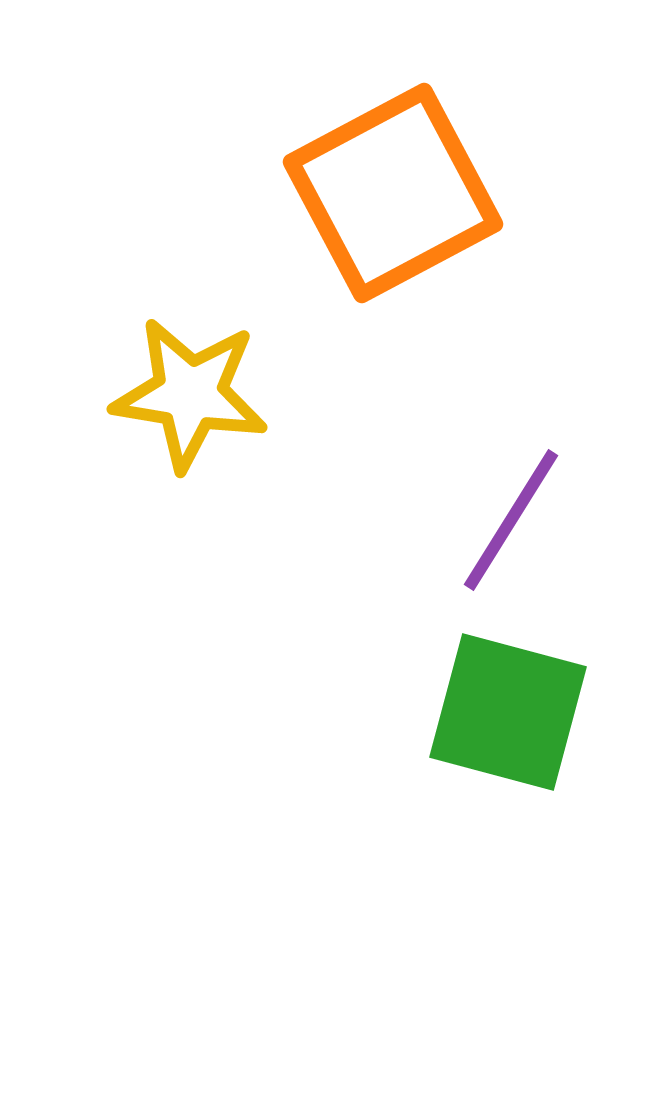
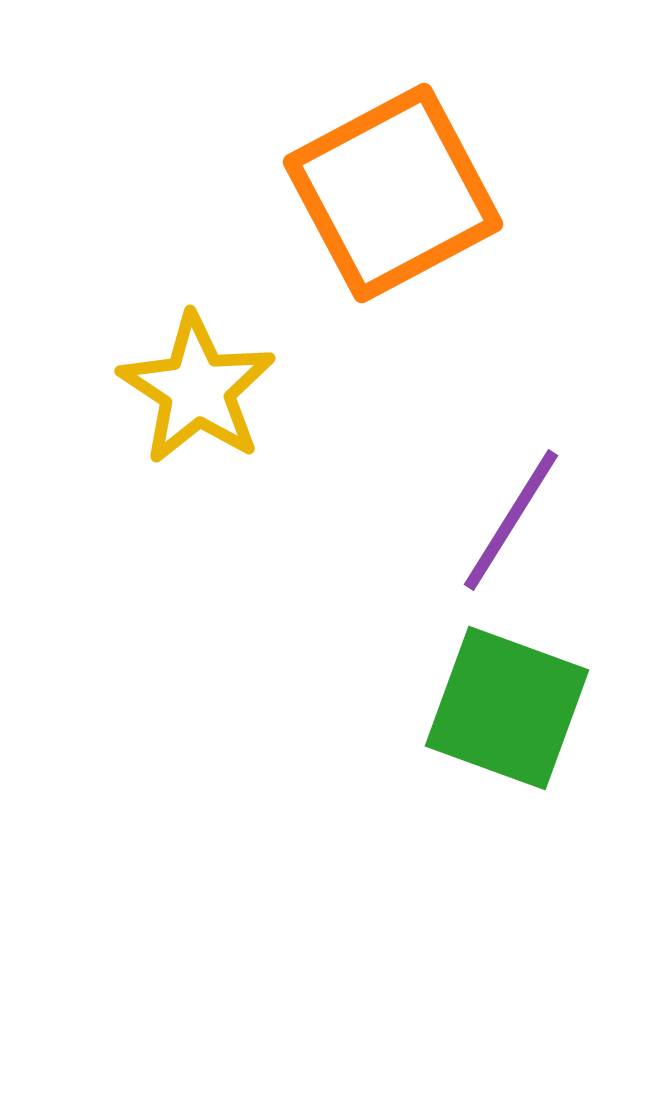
yellow star: moved 7 px right, 5 px up; rotated 24 degrees clockwise
green square: moved 1 px left, 4 px up; rotated 5 degrees clockwise
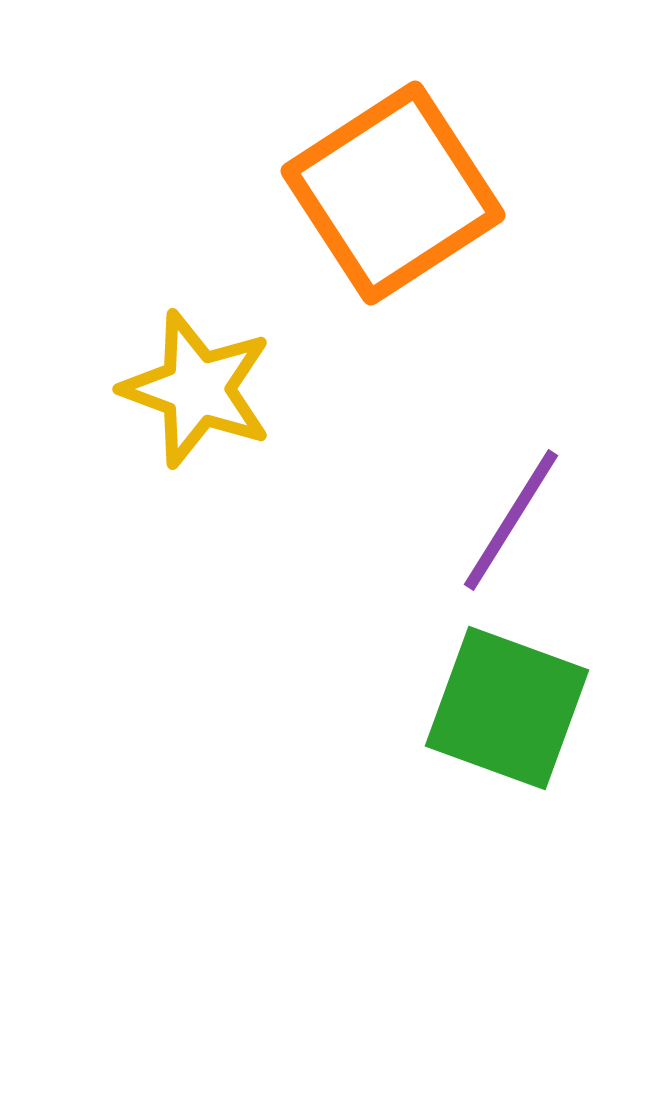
orange square: rotated 5 degrees counterclockwise
yellow star: rotated 13 degrees counterclockwise
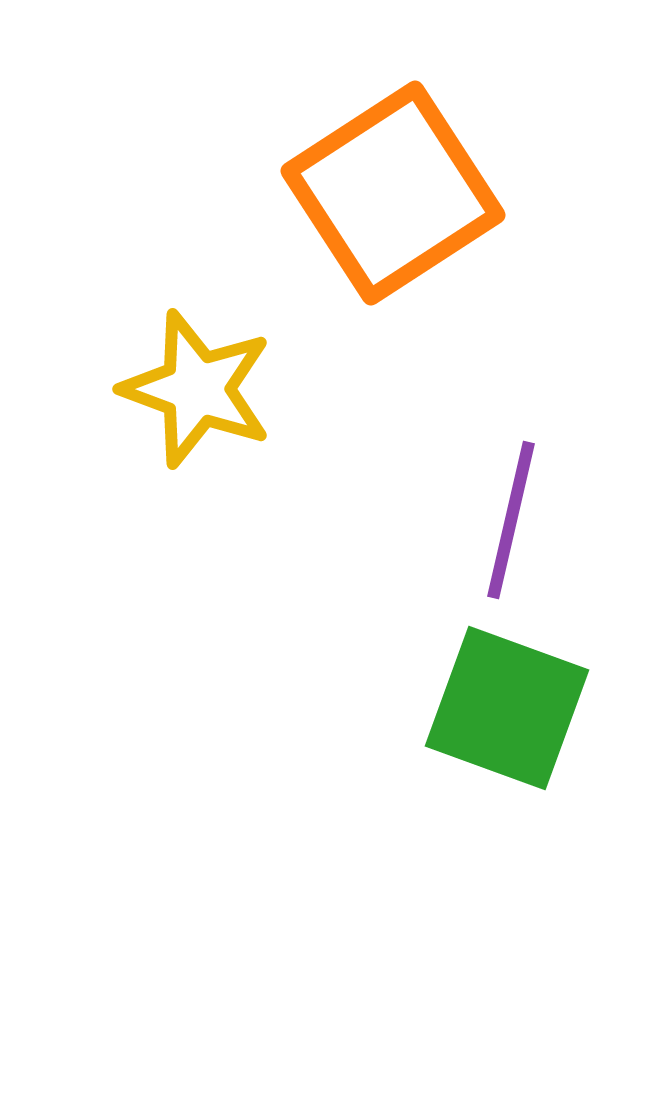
purple line: rotated 19 degrees counterclockwise
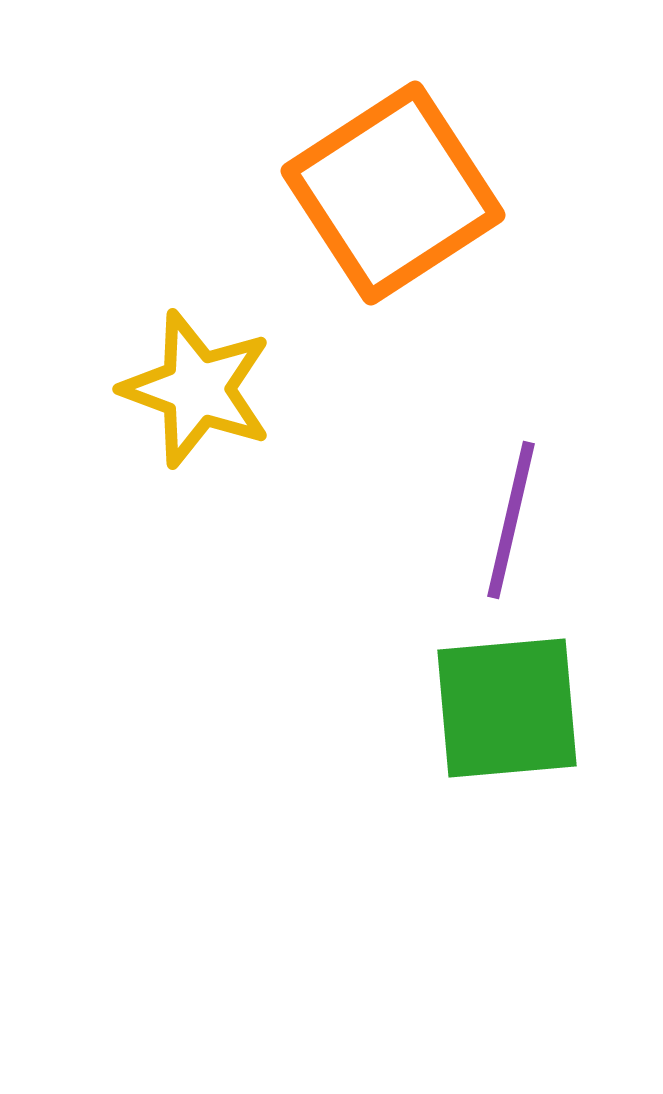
green square: rotated 25 degrees counterclockwise
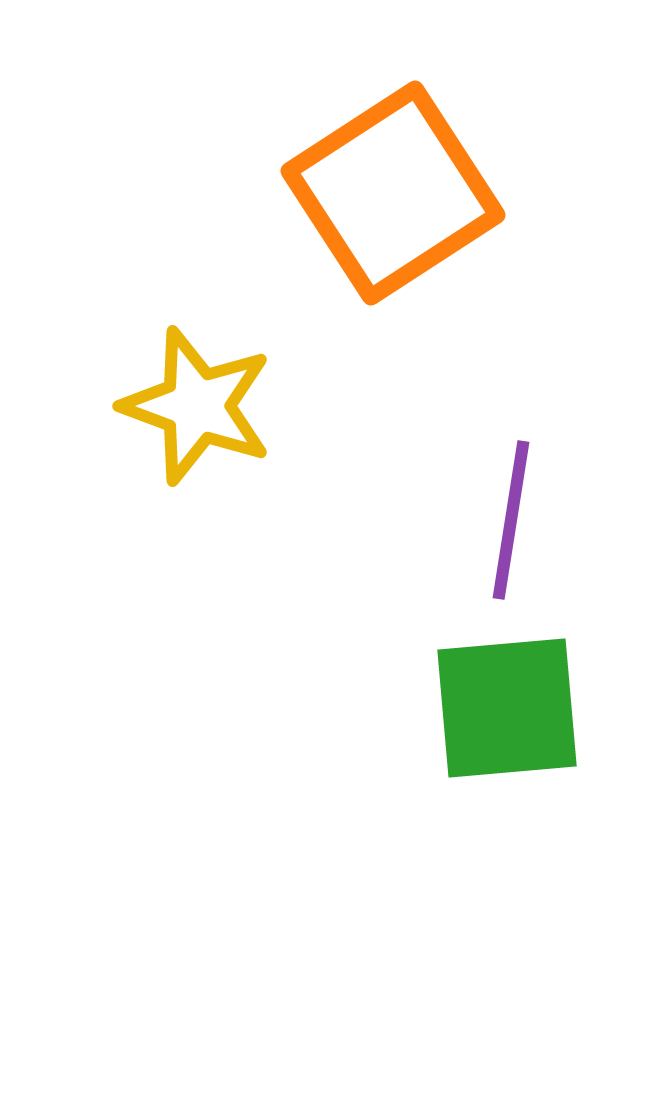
yellow star: moved 17 px down
purple line: rotated 4 degrees counterclockwise
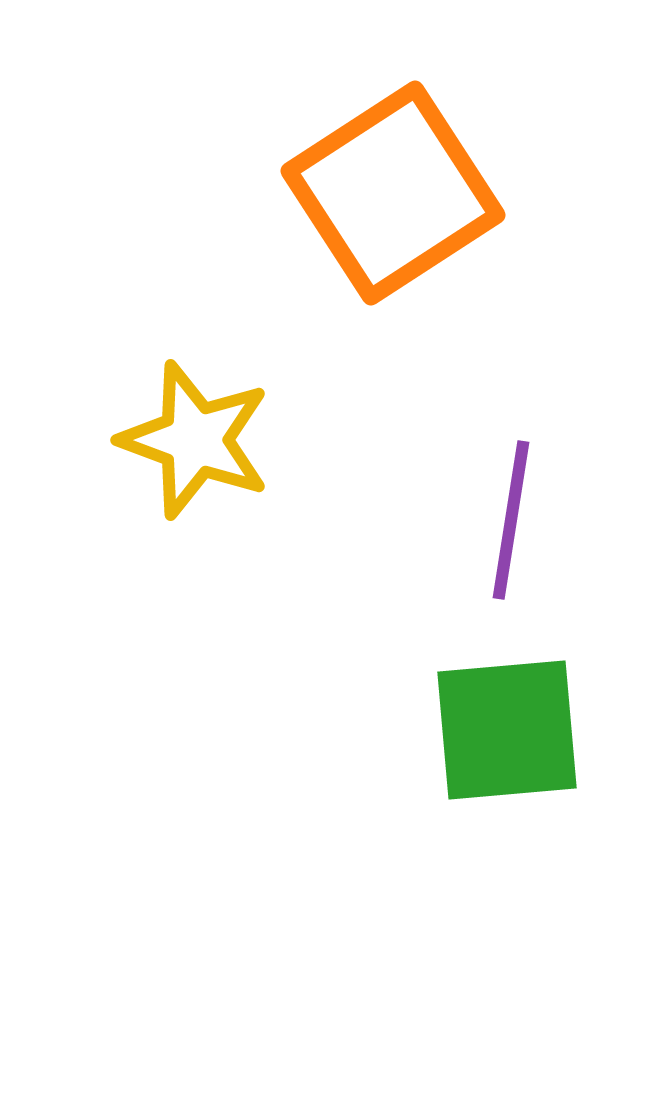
yellow star: moved 2 px left, 34 px down
green square: moved 22 px down
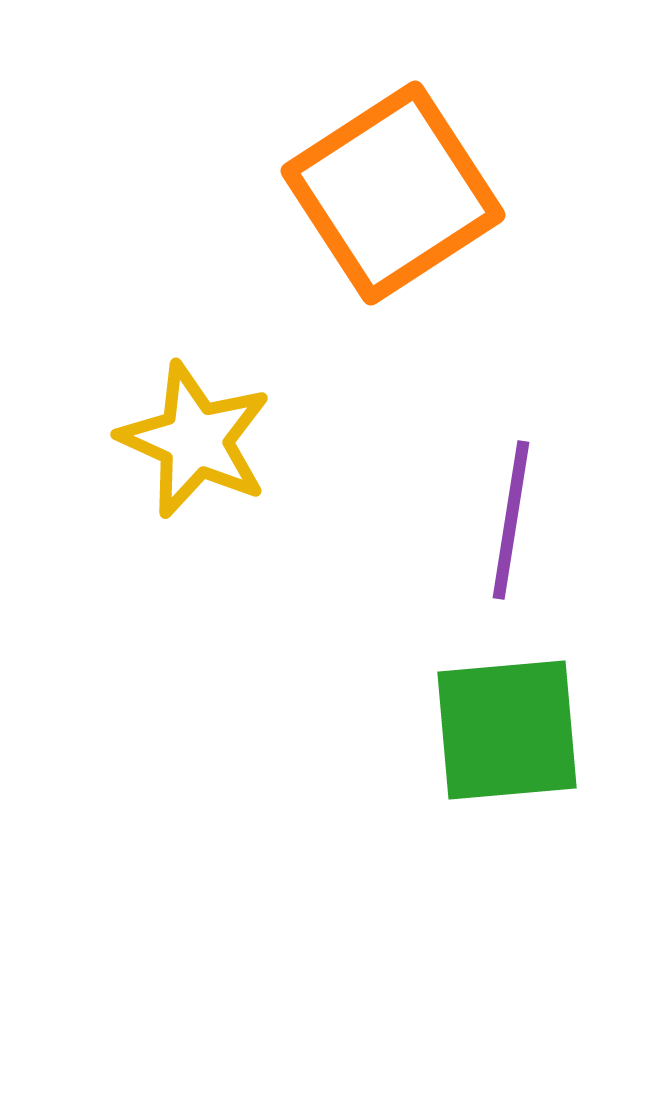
yellow star: rotated 4 degrees clockwise
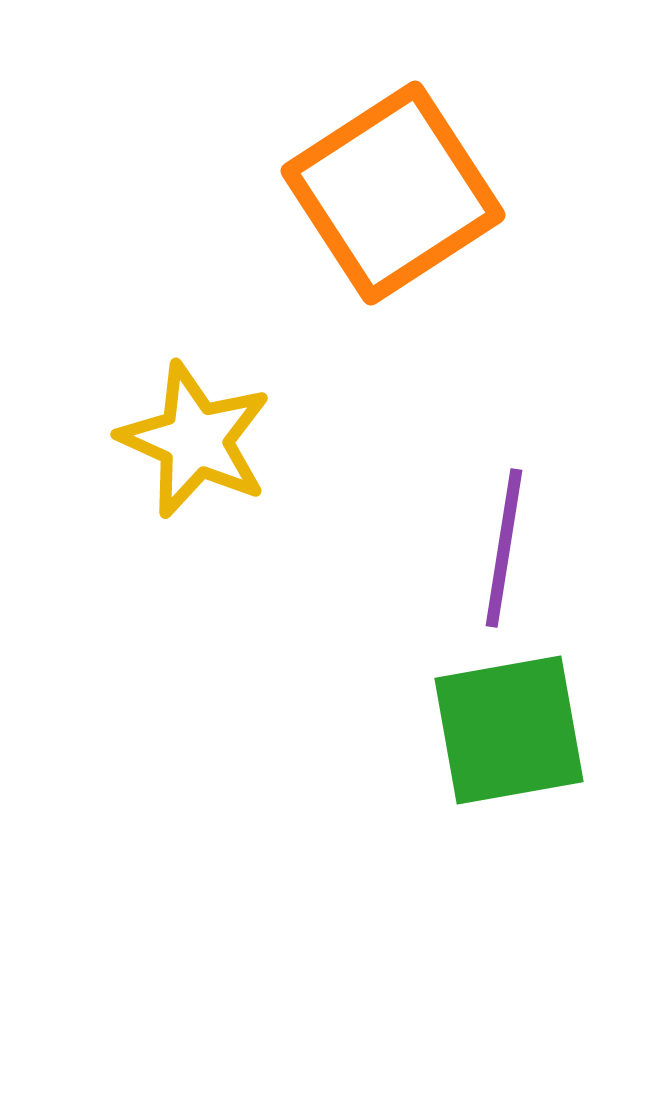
purple line: moved 7 px left, 28 px down
green square: moved 2 px right; rotated 5 degrees counterclockwise
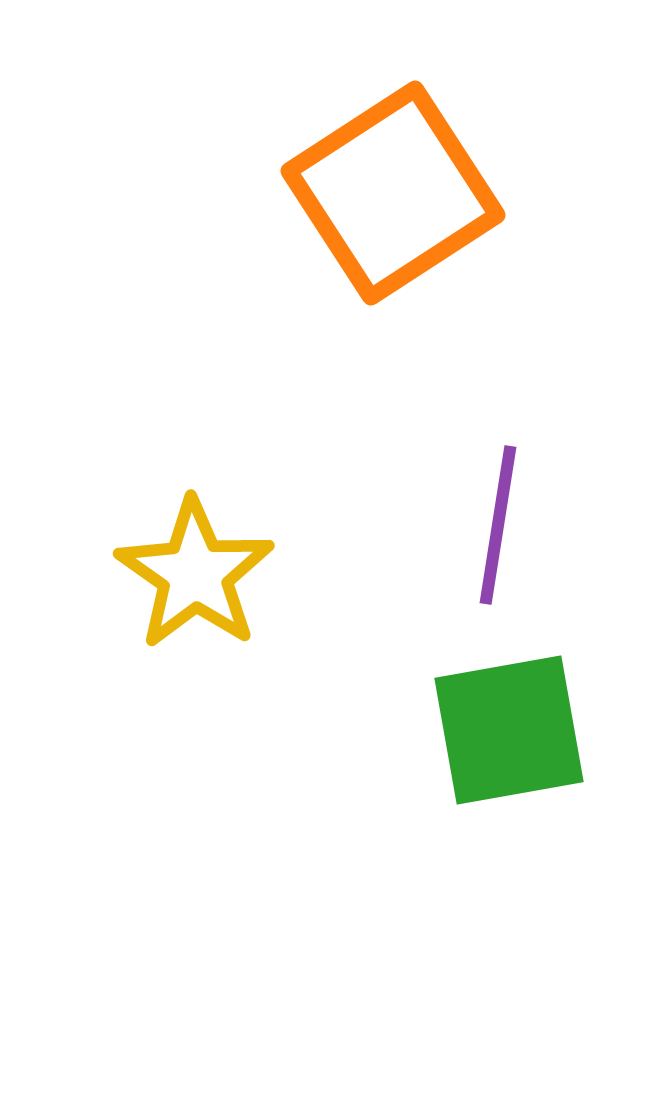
yellow star: moved 134 px down; rotated 11 degrees clockwise
purple line: moved 6 px left, 23 px up
